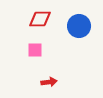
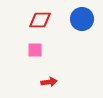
red diamond: moved 1 px down
blue circle: moved 3 px right, 7 px up
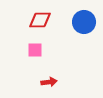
blue circle: moved 2 px right, 3 px down
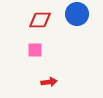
blue circle: moved 7 px left, 8 px up
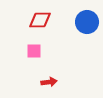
blue circle: moved 10 px right, 8 px down
pink square: moved 1 px left, 1 px down
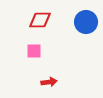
blue circle: moved 1 px left
